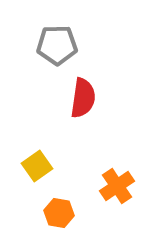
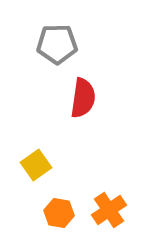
gray pentagon: moved 1 px up
yellow square: moved 1 px left, 1 px up
orange cross: moved 8 px left, 24 px down
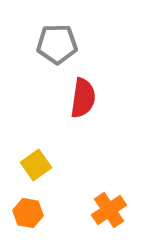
orange hexagon: moved 31 px left
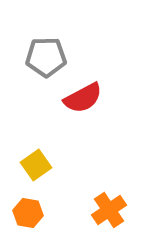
gray pentagon: moved 11 px left, 13 px down
red semicircle: rotated 54 degrees clockwise
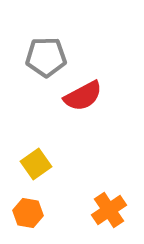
red semicircle: moved 2 px up
yellow square: moved 1 px up
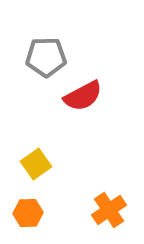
orange hexagon: rotated 12 degrees counterclockwise
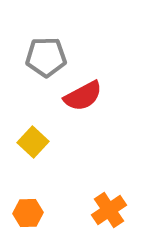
yellow square: moved 3 px left, 22 px up; rotated 12 degrees counterclockwise
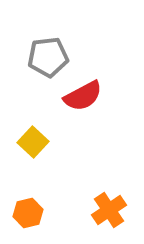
gray pentagon: moved 2 px right; rotated 6 degrees counterclockwise
orange hexagon: rotated 12 degrees counterclockwise
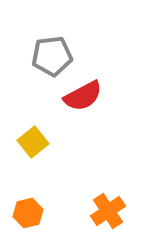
gray pentagon: moved 4 px right, 1 px up
yellow square: rotated 8 degrees clockwise
orange cross: moved 1 px left, 1 px down
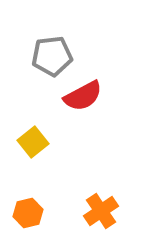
orange cross: moved 7 px left
